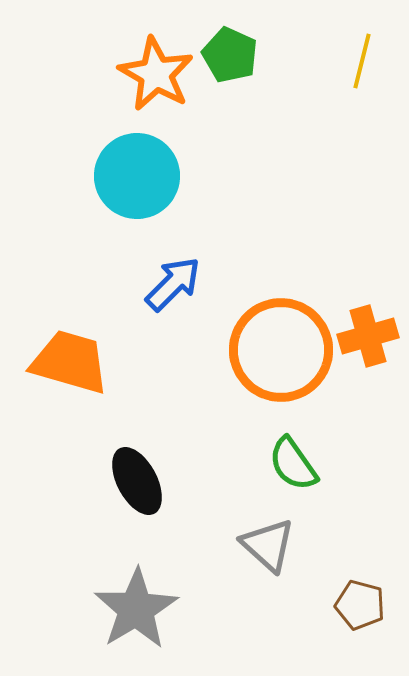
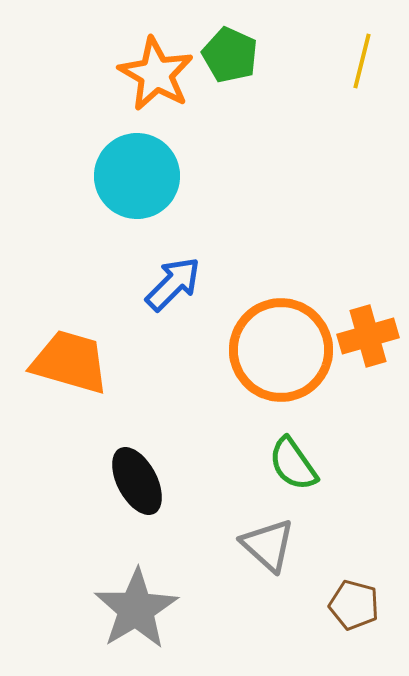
brown pentagon: moved 6 px left
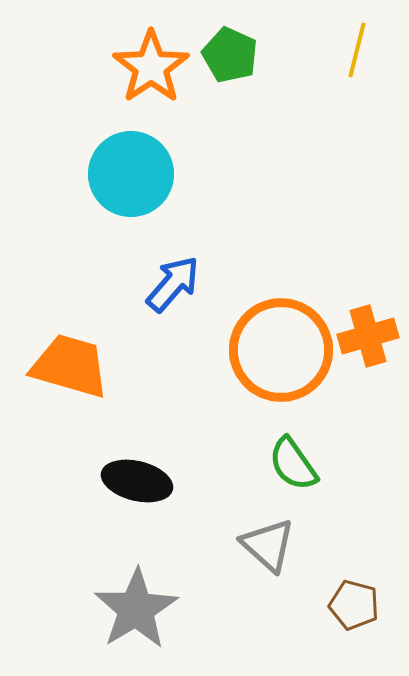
yellow line: moved 5 px left, 11 px up
orange star: moved 5 px left, 7 px up; rotated 8 degrees clockwise
cyan circle: moved 6 px left, 2 px up
blue arrow: rotated 4 degrees counterclockwise
orange trapezoid: moved 4 px down
black ellipse: rotated 48 degrees counterclockwise
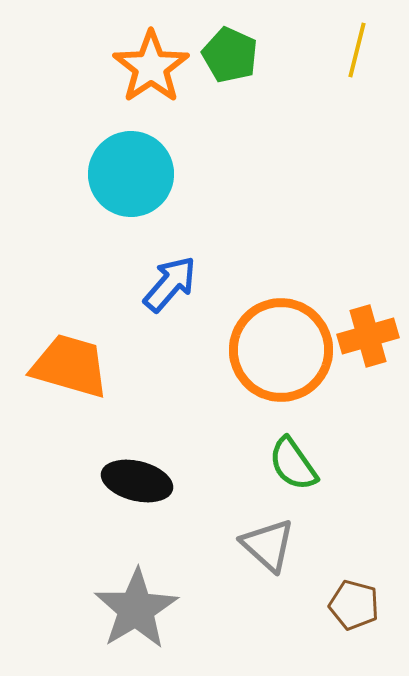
blue arrow: moved 3 px left
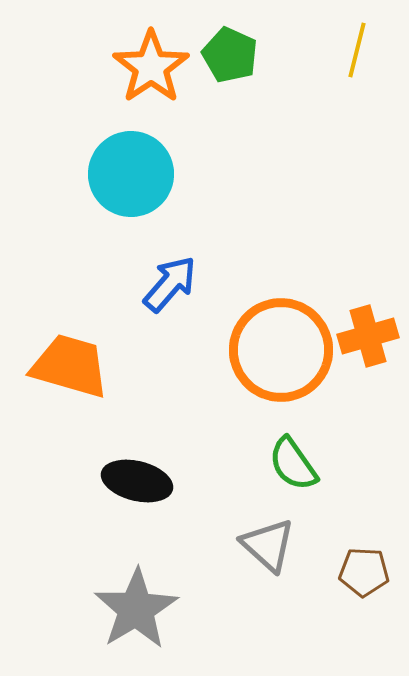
brown pentagon: moved 10 px right, 33 px up; rotated 12 degrees counterclockwise
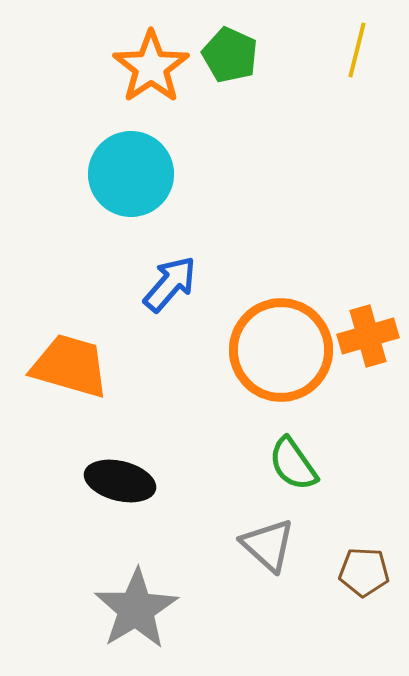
black ellipse: moved 17 px left
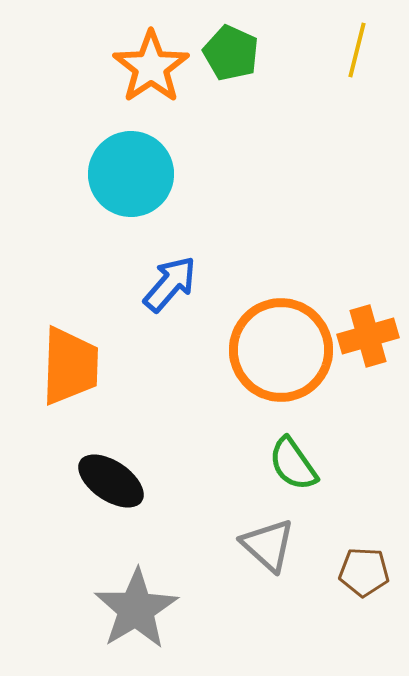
green pentagon: moved 1 px right, 2 px up
orange trapezoid: rotated 76 degrees clockwise
black ellipse: moved 9 px left; rotated 20 degrees clockwise
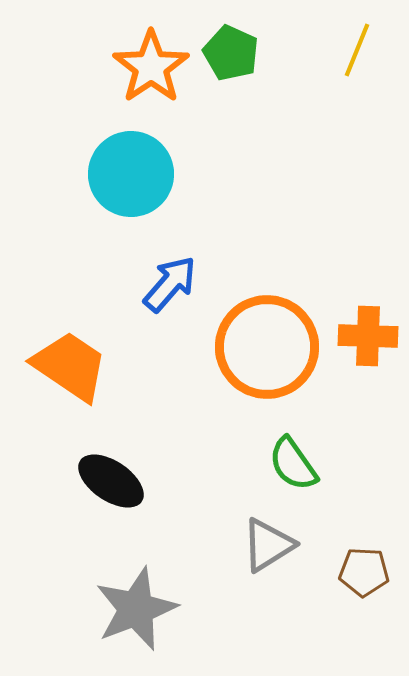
yellow line: rotated 8 degrees clockwise
orange cross: rotated 18 degrees clockwise
orange circle: moved 14 px left, 3 px up
orange trapezoid: rotated 58 degrees counterclockwise
gray triangle: rotated 46 degrees clockwise
gray star: rotated 10 degrees clockwise
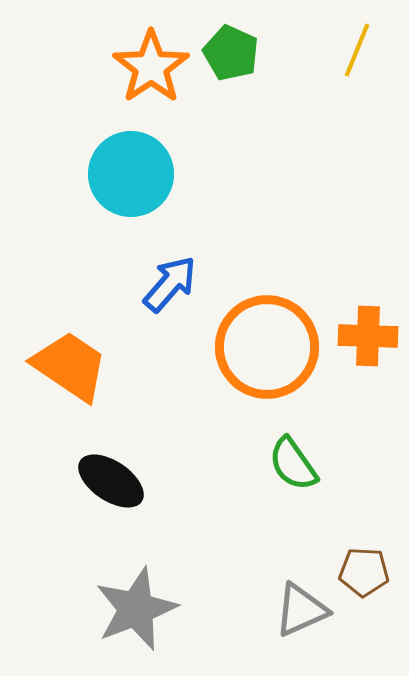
gray triangle: moved 33 px right, 65 px down; rotated 8 degrees clockwise
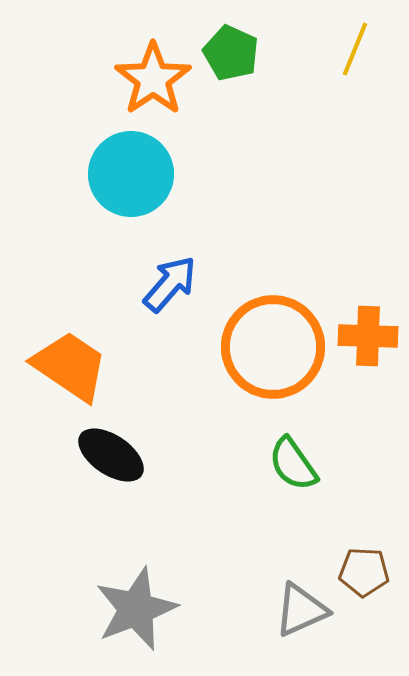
yellow line: moved 2 px left, 1 px up
orange star: moved 2 px right, 12 px down
orange circle: moved 6 px right
black ellipse: moved 26 px up
